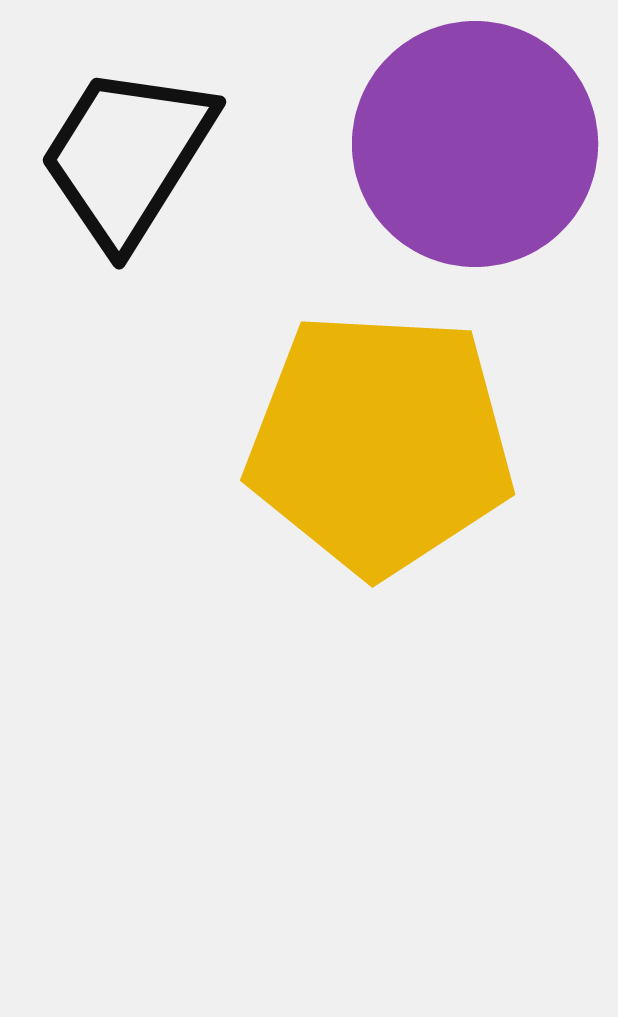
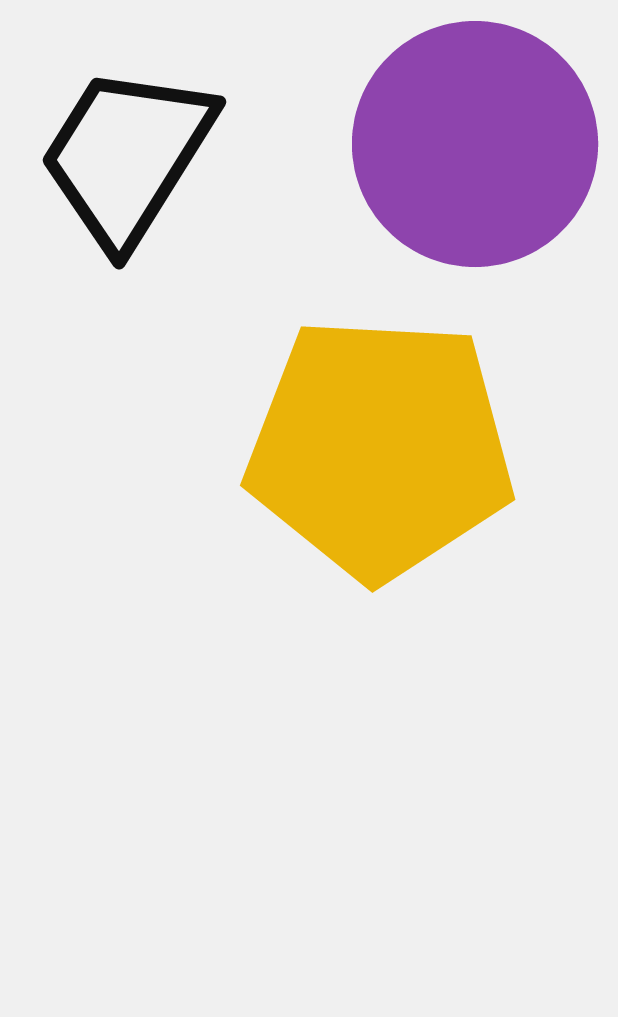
yellow pentagon: moved 5 px down
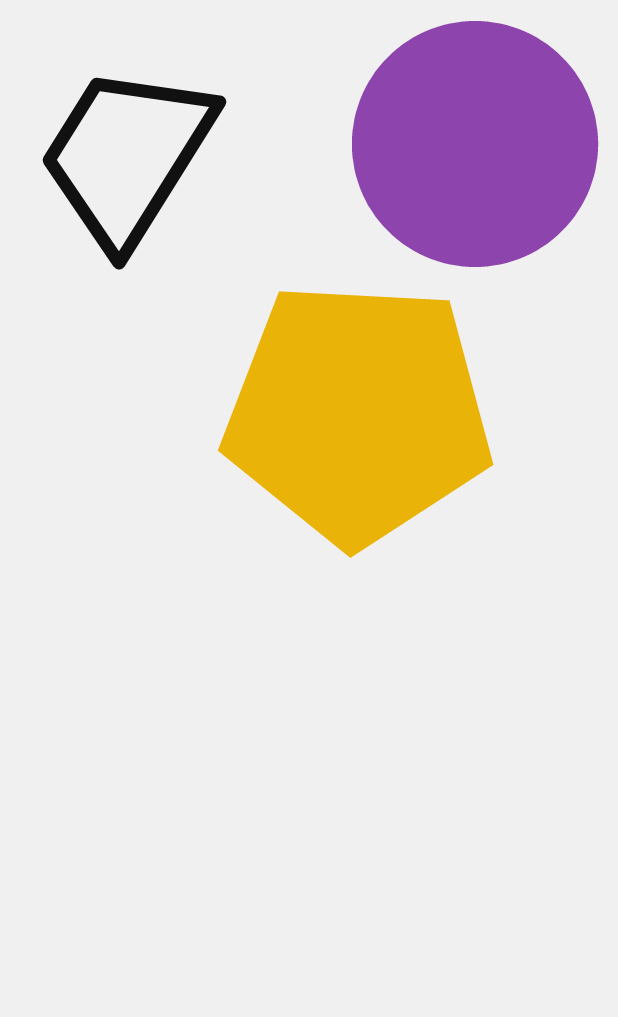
yellow pentagon: moved 22 px left, 35 px up
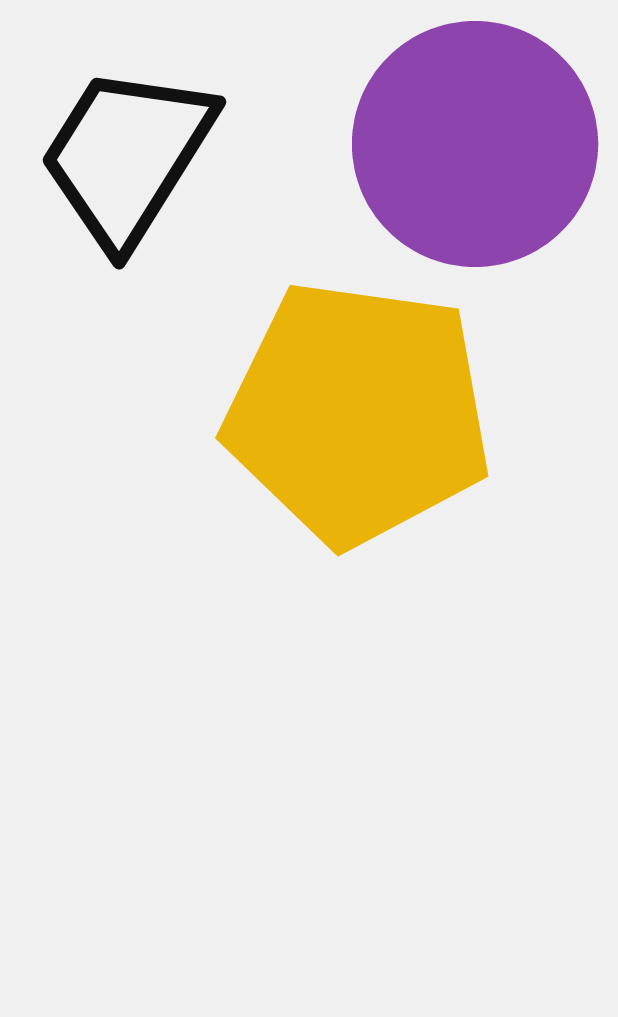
yellow pentagon: rotated 5 degrees clockwise
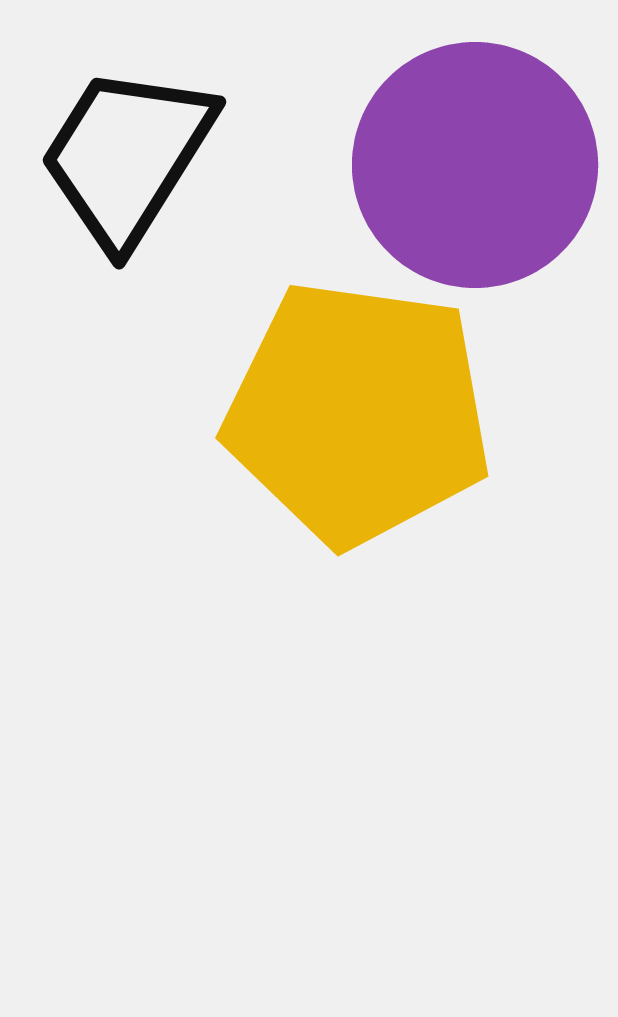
purple circle: moved 21 px down
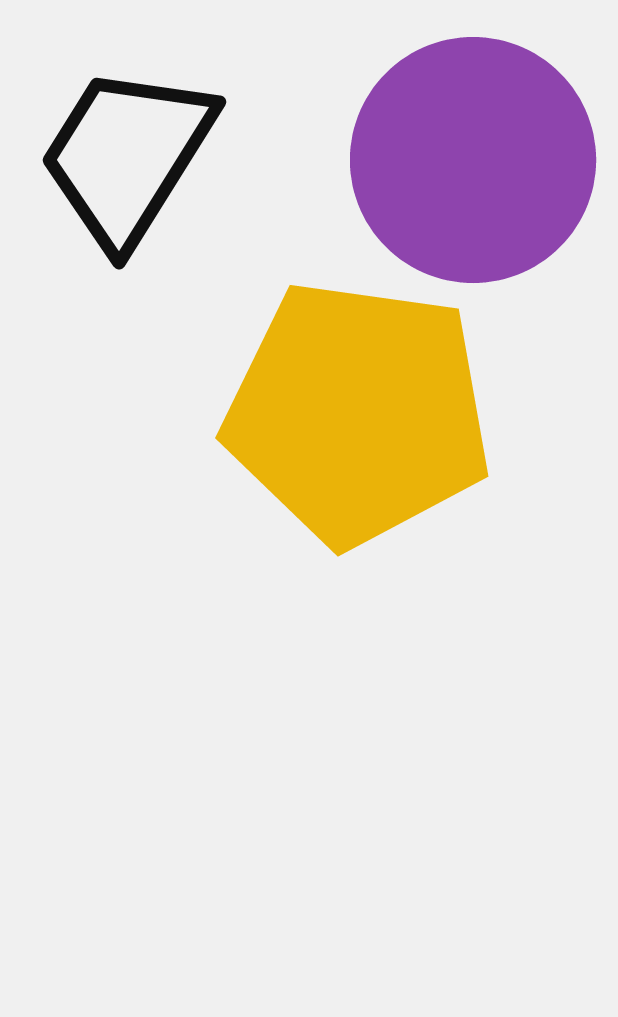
purple circle: moved 2 px left, 5 px up
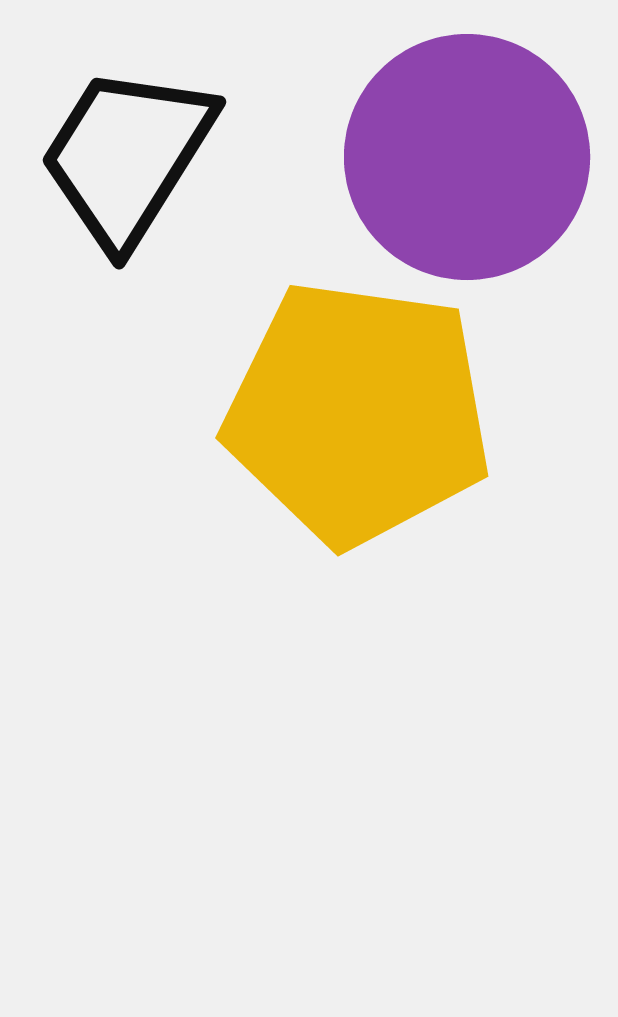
purple circle: moved 6 px left, 3 px up
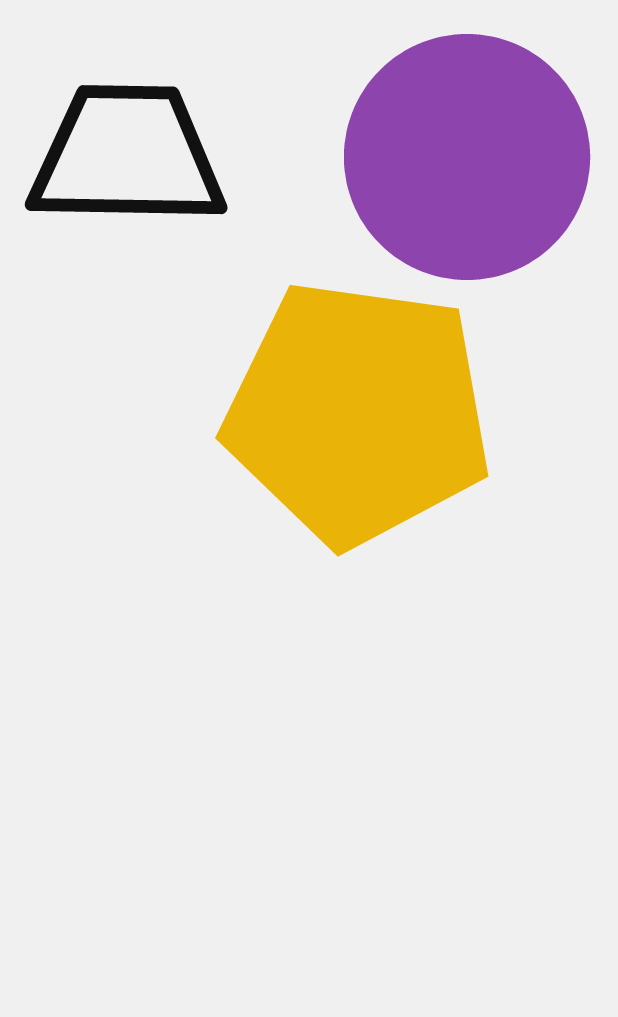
black trapezoid: rotated 59 degrees clockwise
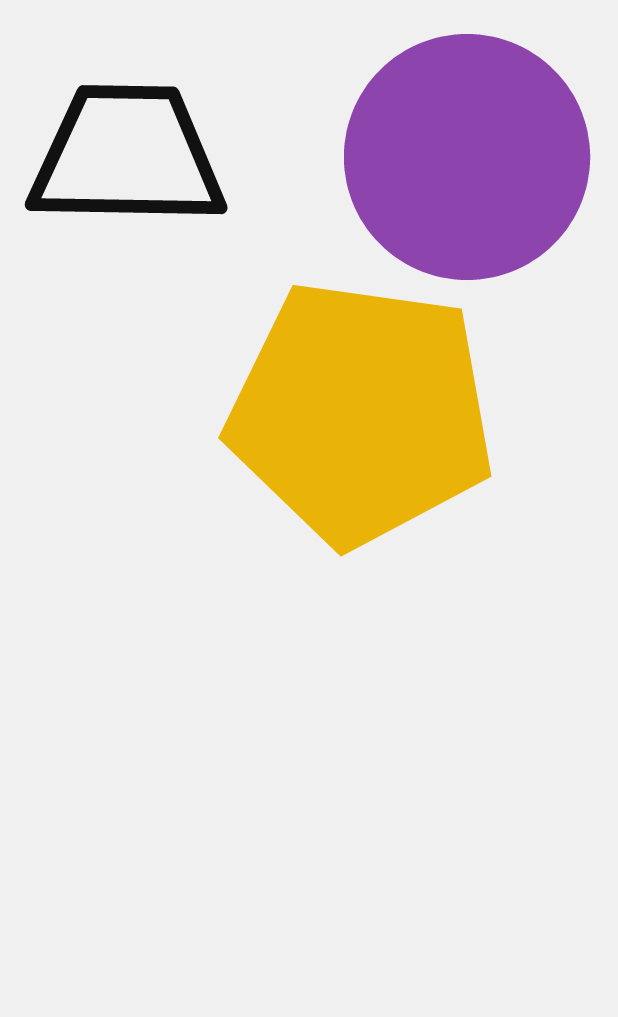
yellow pentagon: moved 3 px right
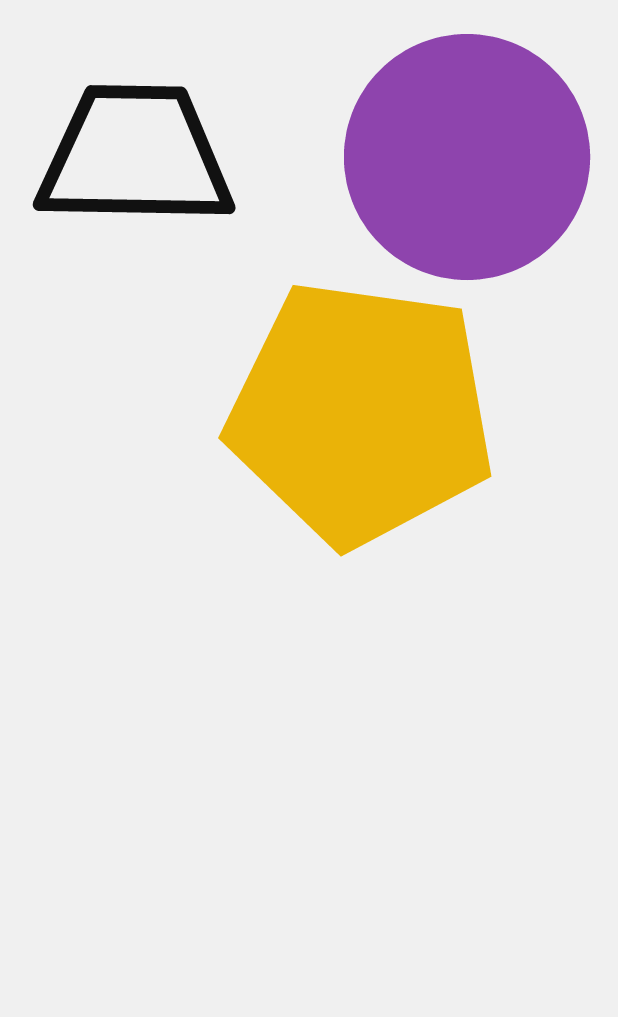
black trapezoid: moved 8 px right
